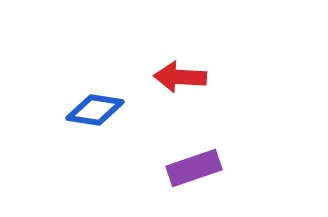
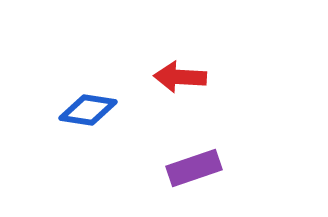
blue diamond: moved 7 px left
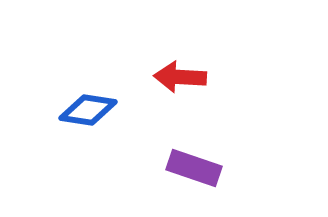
purple rectangle: rotated 38 degrees clockwise
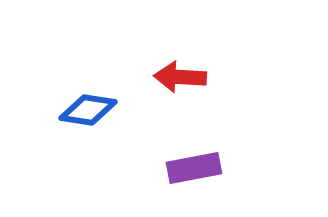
purple rectangle: rotated 30 degrees counterclockwise
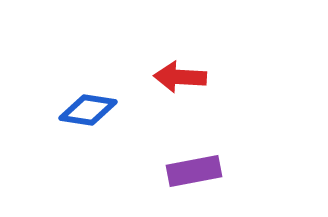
purple rectangle: moved 3 px down
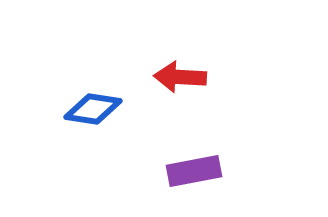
blue diamond: moved 5 px right, 1 px up
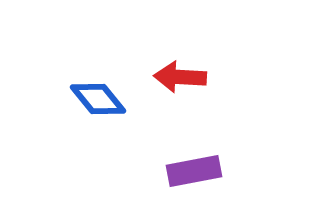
blue diamond: moved 5 px right, 10 px up; rotated 42 degrees clockwise
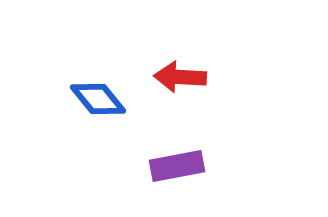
purple rectangle: moved 17 px left, 5 px up
